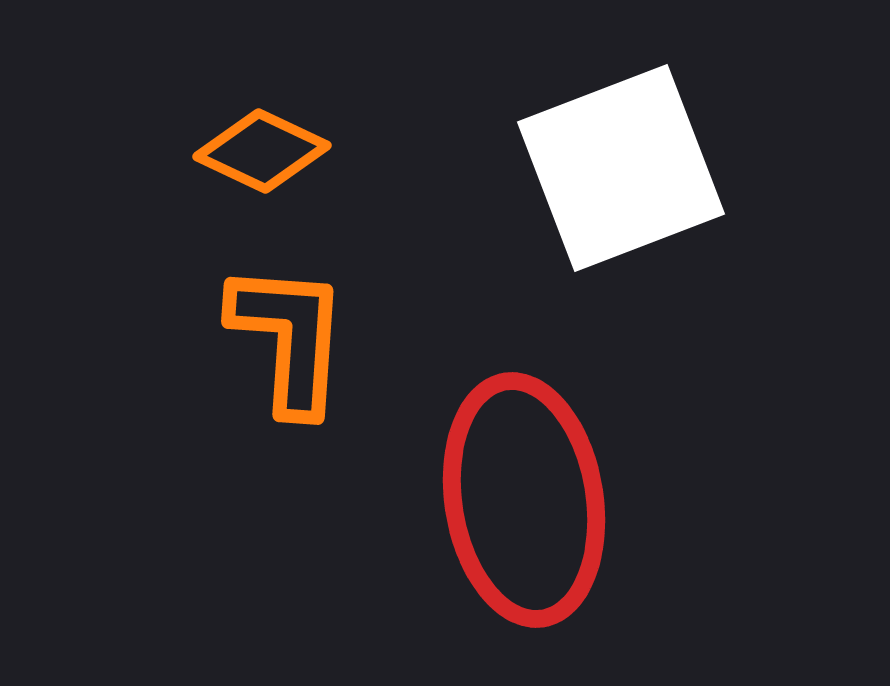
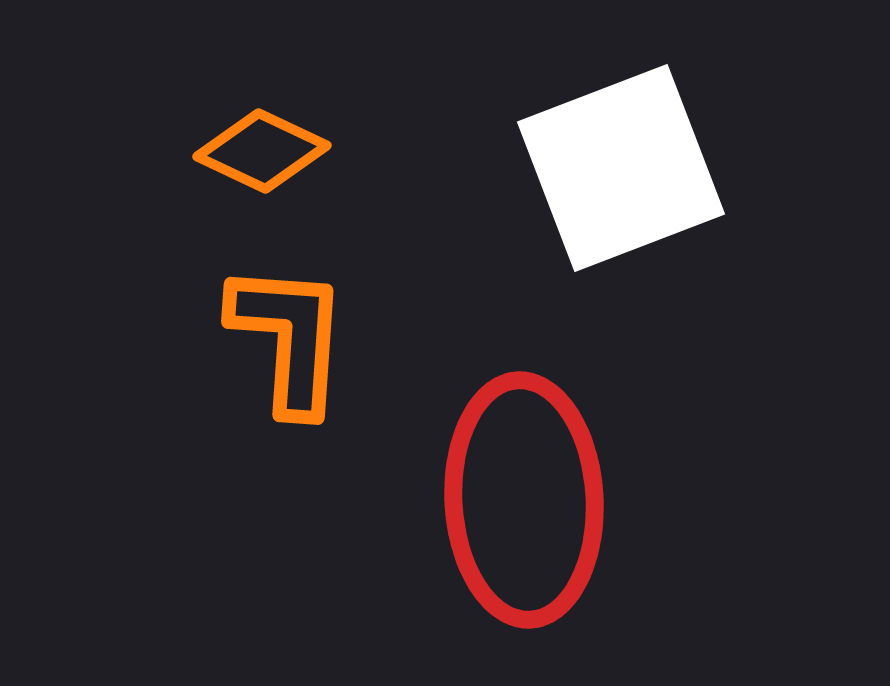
red ellipse: rotated 6 degrees clockwise
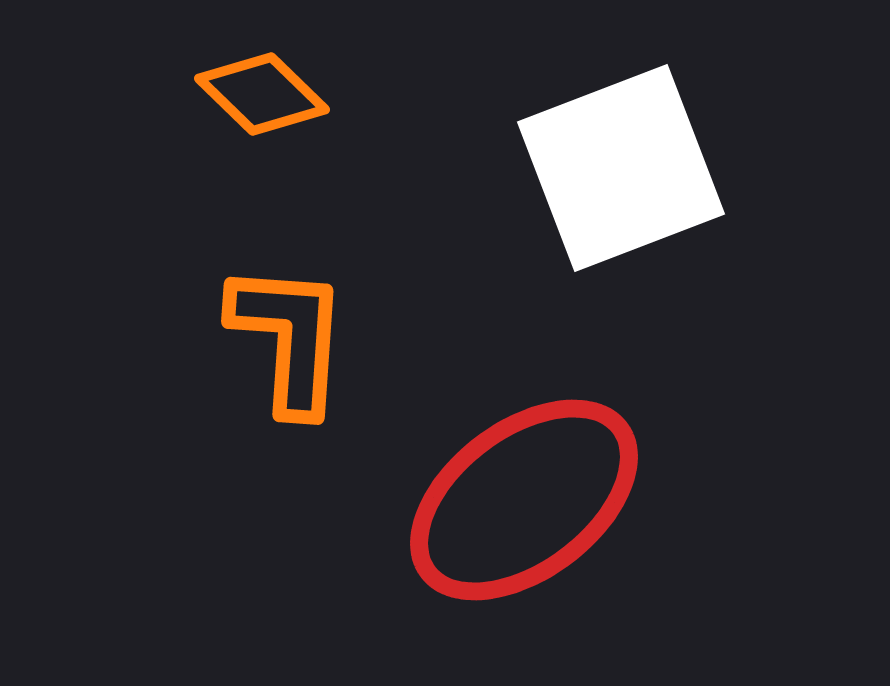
orange diamond: moved 57 px up; rotated 19 degrees clockwise
red ellipse: rotated 56 degrees clockwise
